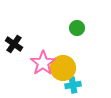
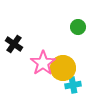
green circle: moved 1 px right, 1 px up
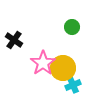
green circle: moved 6 px left
black cross: moved 4 px up
cyan cross: rotated 14 degrees counterclockwise
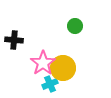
green circle: moved 3 px right, 1 px up
black cross: rotated 30 degrees counterclockwise
cyan cross: moved 23 px left, 1 px up
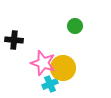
pink star: rotated 20 degrees counterclockwise
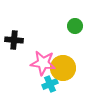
pink star: rotated 10 degrees counterclockwise
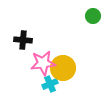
green circle: moved 18 px right, 10 px up
black cross: moved 9 px right
pink star: rotated 15 degrees counterclockwise
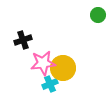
green circle: moved 5 px right, 1 px up
black cross: rotated 24 degrees counterclockwise
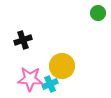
green circle: moved 2 px up
pink star: moved 13 px left, 16 px down; rotated 10 degrees clockwise
yellow circle: moved 1 px left, 2 px up
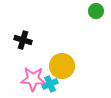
green circle: moved 2 px left, 2 px up
black cross: rotated 36 degrees clockwise
pink star: moved 3 px right
